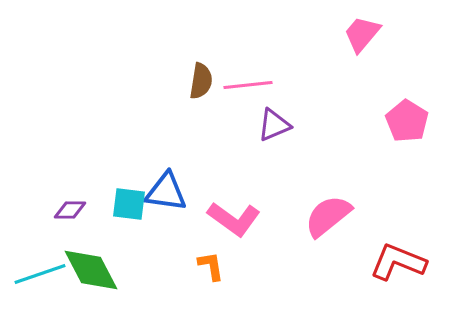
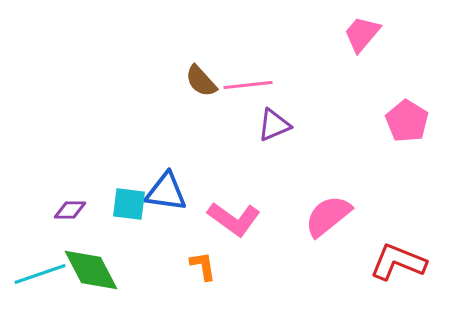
brown semicircle: rotated 129 degrees clockwise
orange L-shape: moved 8 px left
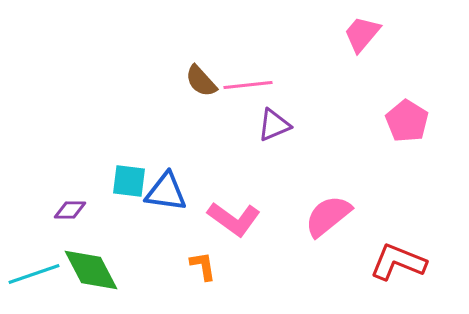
cyan square: moved 23 px up
cyan line: moved 6 px left
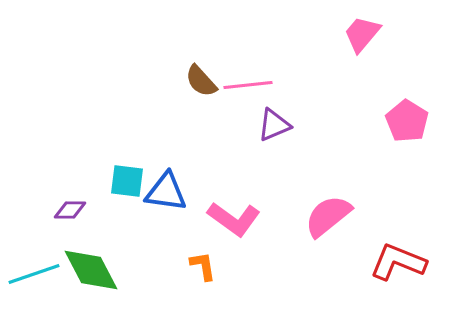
cyan square: moved 2 px left
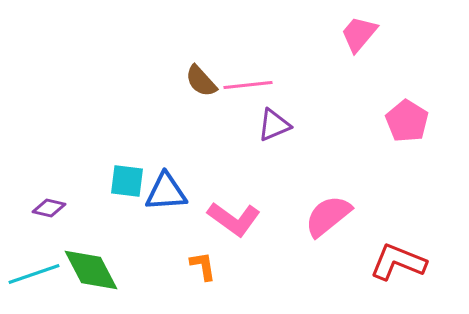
pink trapezoid: moved 3 px left
blue triangle: rotated 12 degrees counterclockwise
purple diamond: moved 21 px left, 2 px up; rotated 12 degrees clockwise
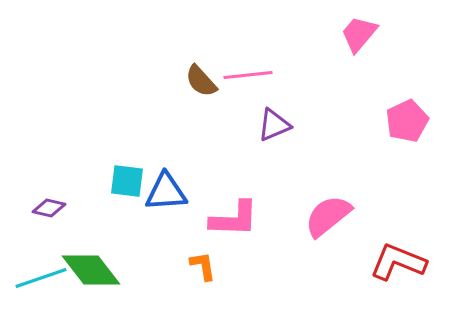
pink line: moved 10 px up
pink pentagon: rotated 15 degrees clockwise
pink L-shape: rotated 34 degrees counterclockwise
green diamond: rotated 10 degrees counterclockwise
cyan line: moved 7 px right, 4 px down
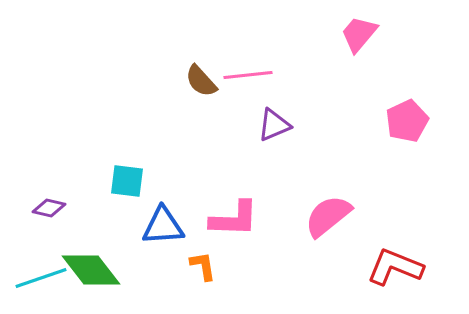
blue triangle: moved 3 px left, 34 px down
red L-shape: moved 3 px left, 5 px down
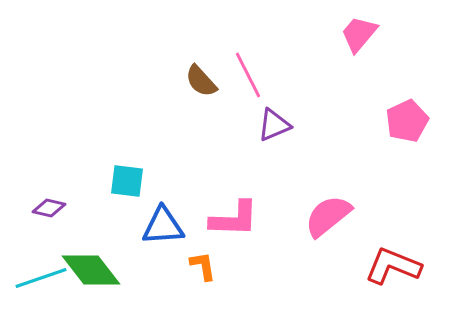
pink line: rotated 69 degrees clockwise
red L-shape: moved 2 px left, 1 px up
